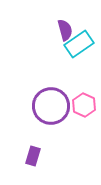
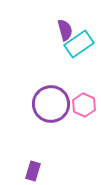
purple circle: moved 2 px up
purple rectangle: moved 15 px down
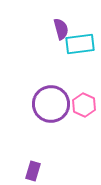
purple semicircle: moved 4 px left, 1 px up
cyan rectangle: moved 1 px right; rotated 28 degrees clockwise
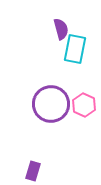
cyan rectangle: moved 5 px left, 5 px down; rotated 72 degrees counterclockwise
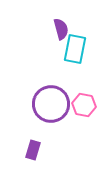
pink hexagon: rotated 15 degrees counterclockwise
purple rectangle: moved 21 px up
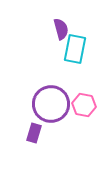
purple rectangle: moved 1 px right, 17 px up
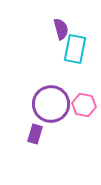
purple rectangle: moved 1 px right, 1 px down
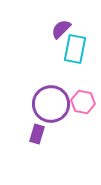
purple semicircle: rotated 120 degrees counterclockwise
pink hexagon: moved 1 px left, 3 px up
purple rectangle: moved 2 px right
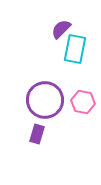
purple circle: moved 6 px left, 4 px up
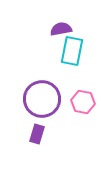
purple semicircle: rotated 35 degrees clockwise
cyan rectangle: moved 3 px left, 2 px down
purple circle: moved 3 px left, 1 px up
